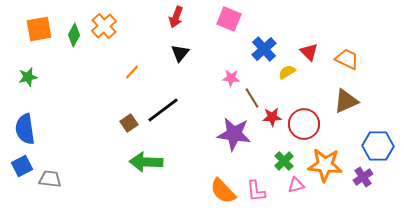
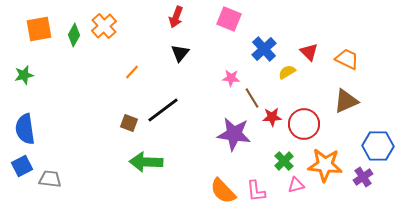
green star: moved 4 px left, 2 px up
brown square: rotated 36 degrees counterclockwise
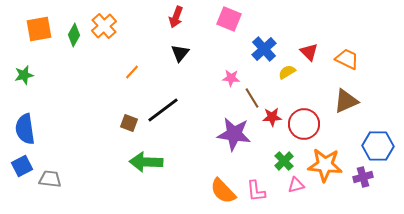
purple cross: rotated 18 degrees clockwise
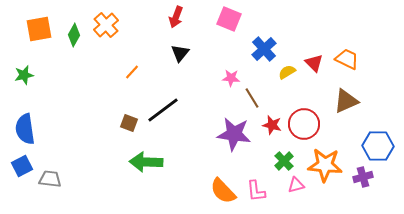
orange cross: moved 2 px right, 1 px up
red triangle: moved 5 px right, 11 px down
red star: moved 8 px down; rotated 18 degrees clockwise
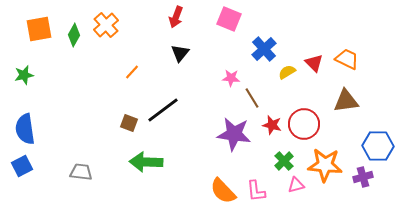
brown triangle: rotated 16 degrees clockwise
gray trapezoid: moved 31 px right, 7 px up
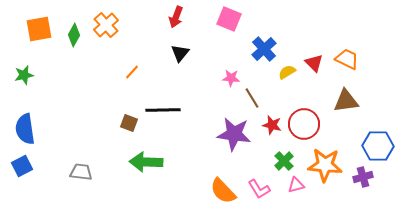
black line: rotated 36 degrees clockwise
pink L-shape: moved 3 px right, 2 px up; rotated 25 degrees counterclockwise
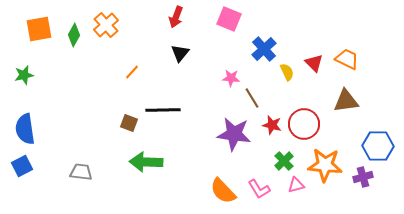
yellow semicircle: rotated 96 degrees clockwise
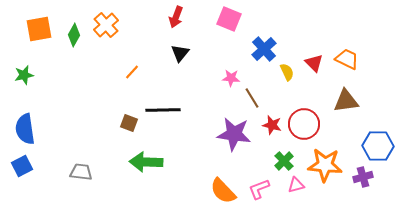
pink L-shape: rotated 100 degrees clockwise
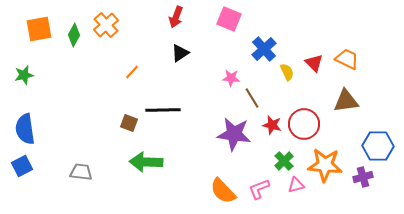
black triangle: rotated 18 degrees clockwise
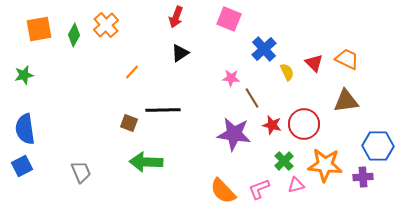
gray trapezoid: rotated 60 degrees clockwise
purple cross: rotated 12 degrees clockwise
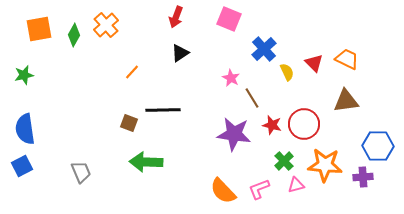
pink star: rotated 24 degrees clockwise
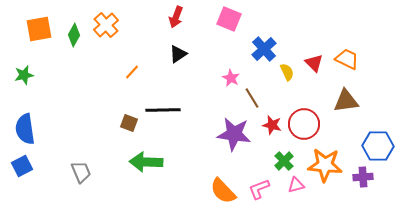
black triangle: moved 2 px left, 1 px down
